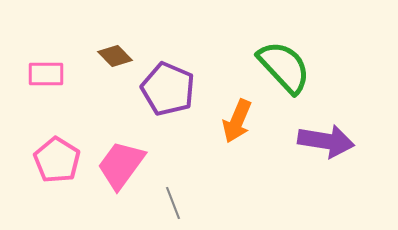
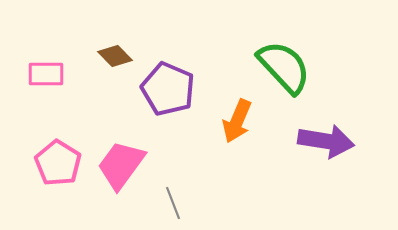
pink pentagon: moved 1 px right, 3 px down
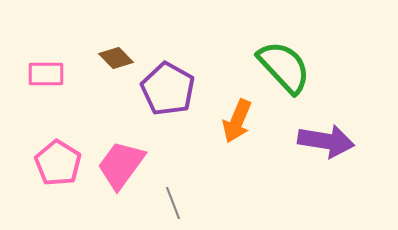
brown diamond: moved 1 px right, 2 px down
purple pentagon: rotated 6 degrees clockwise
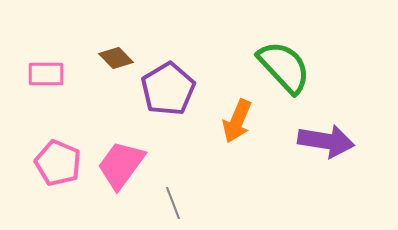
purple pentagon: rotated 12 degrees clockwise
pink pentagon: rotated 9 degrees counterclockwise
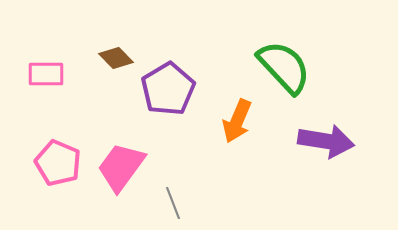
pink trapezoid: moved 2 px down
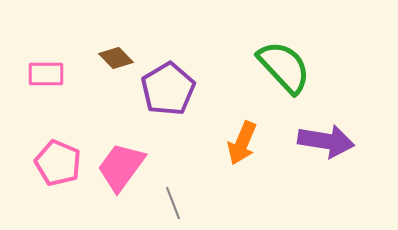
orange arrow: moved 5 px right, 22 px down
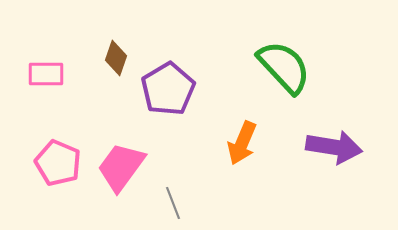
brown diamond: rotated 64 degrees clockwise
purple arrow: moved 8 px right, 6 px down
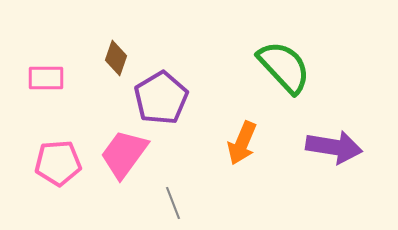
pink rectangle: moved 4 px down
purple pentagon: moved 7 px left, 9 px down
pink pentagon: rotated 27 degrees counterclockwise
pink trapezoid: moved 3 px right, 13 px up
